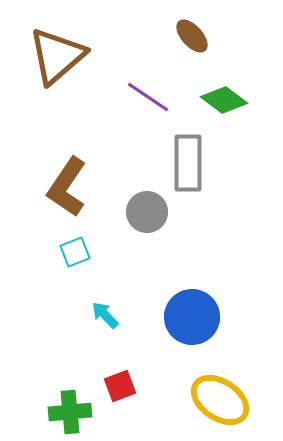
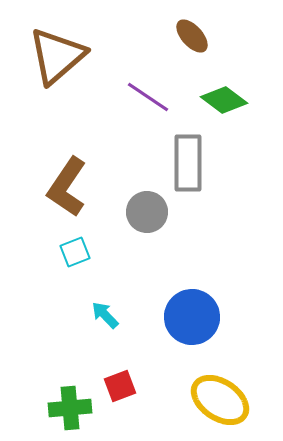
green cross: moved 4 px up
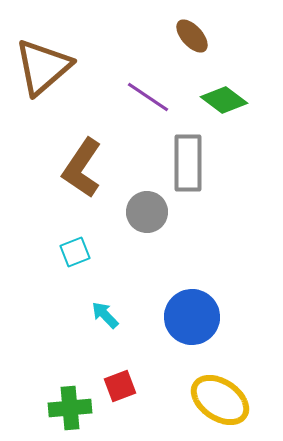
brown triangle: moved 14 px left, 11 px down
brown L-shape: moved 15 px right, 19 px up
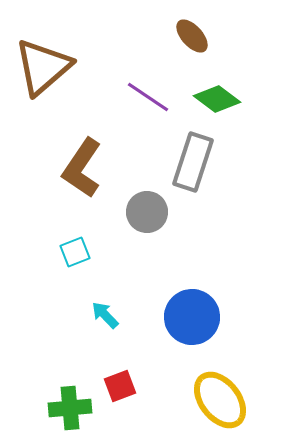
green diamond: moved 7 px left, 1 px up
gray rectangle: moved 5 px right, 1 px up; rotated 18 degrees clockwise
yellow ellipse: rotated 18 degrees clockwise
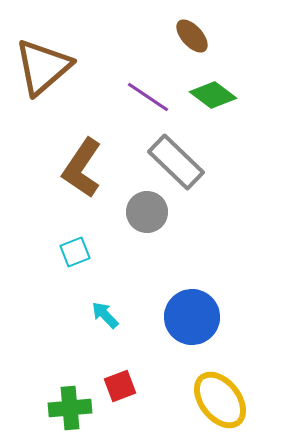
green diamond: moved 4 px left, 4 px up
gray rectangle: moved 17 px left; rotated 64 degrees counterclockwise
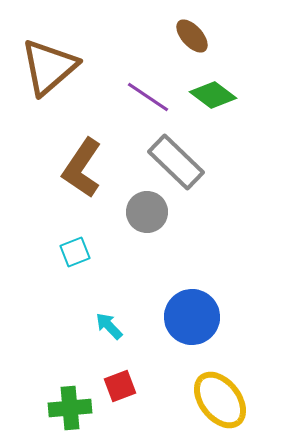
brown triangle: moved 6 px right
cyan arrow: moved 4 px right, 11 px down
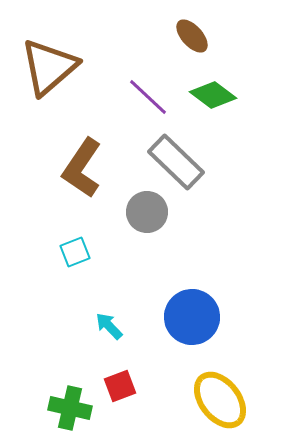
purple line: rotated 9 degrees clockwise
green cross: rotated 18 degrees clockwise
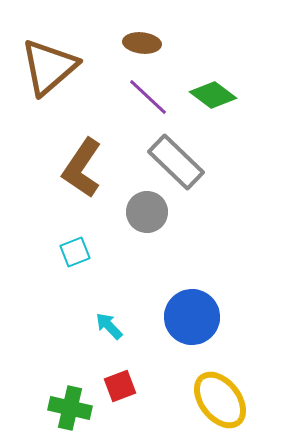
brown ellipse: moved 50 px left, 7 px down; rotated 42 degrees counterclockwise
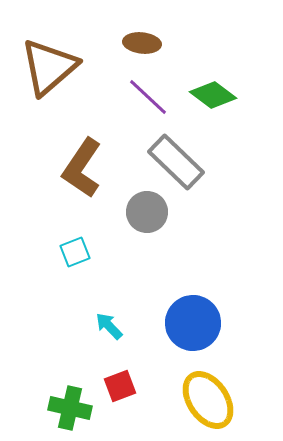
blue circle: moved 1 px right, 6 px down
yellow ellipse: moved 12 px left; rotated 4 degrees clockwise
